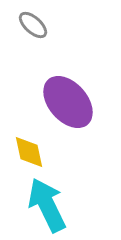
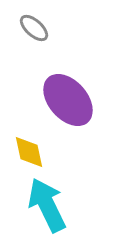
gray ellipse: moved 1 px right, 3 px down
purple ellipse: moved 2 px up
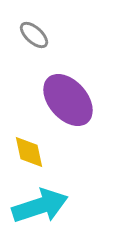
gray ellipse: moved 7 px down
cyan arrow: moved 7 px left, 1 px down; rotated 98 degrees clockwise
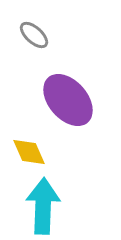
yellow diamond: rotated 12 degrees counterclockwise
cyan arrow: moved 3 px right; rotated 70 degrees counterclockwise
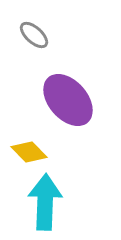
yellow diamond: rotated 21 degrees counterclockwise
cyan arrow: moved 2 px right, 4 px up
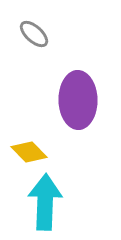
gray ellipse: moved 1 px up
purple ellipse: moved 10 px right; rotated 40 degrees clockwise
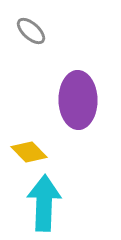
gray ellipse: moved 3 px left, 3 px up
cyan arrow: moved 1 px left, 1 px down
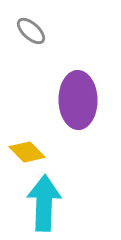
yellow diamond: moved 2 px left
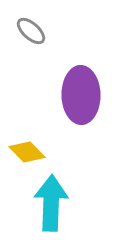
purple ellipse: moved 3 px right, 5 px up
cyan arrow: moved 7 px right
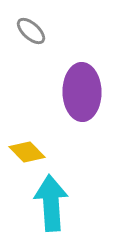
purple ellipse: moved 1 px right, 3 px up
cyan arrow: rotated 6 degrees counterclockwise
